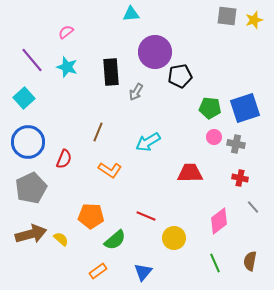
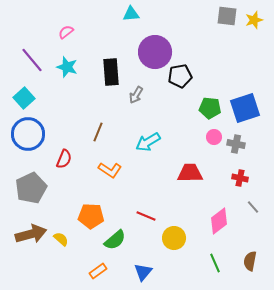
gray arrow: moved 3 px down
blue circle: moved 8 px up
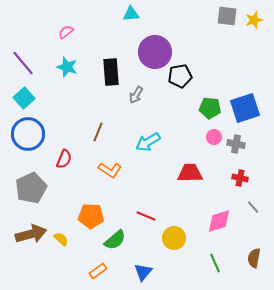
purple line: moved 9 px left, 3 px down
pink diamond: rotated 20 degrees clockwise
brown semicircle: moved 4 px right, 3 px up
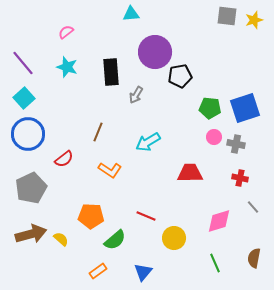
red semicircle: rotated 30 degrees clockwise
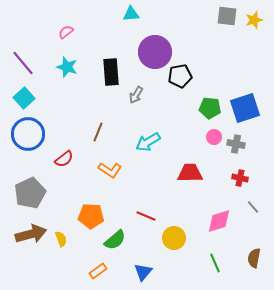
gray pentagon: moved 1 px left, 5 px down
yellow semicircle: rotated 28 degrees clockwise
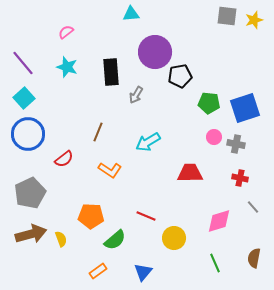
green pentagon: moved 1 px left, 5 px up
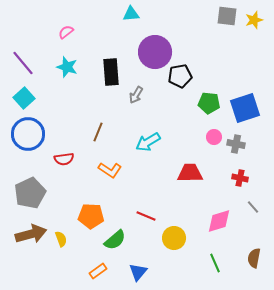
red semicircle: rotated 30 degrees clockwise
blue triangle: moved 5 px left
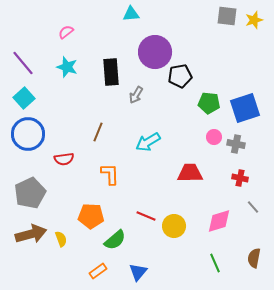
orange L-shape: moved 4 px down; rotated 125 degrees counterclockwise
yellow circle: moved 12 px up
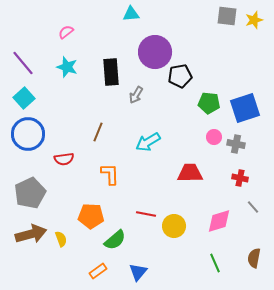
red line: moved 2 px up; rotated 12 degrees counterclockwise
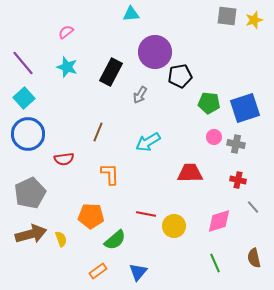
black rectangle: rotated 32 degrees clockwise
gray arrow: moved 4 px right
red cross: moved 2 px left, 2 px down
brown semicircle: rotated 24 degrees counterclockwise
